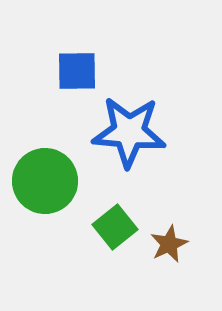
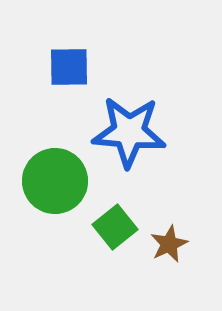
blue square: moved 8 px left, 4 px up
green circle: moved 10 px right
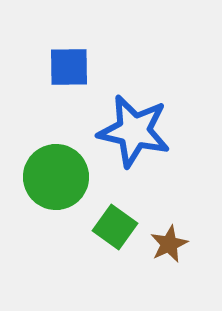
blue star: moved 5 px right, 1 px up; rotated 8 degrees clockwise
green circle: moved 1 px right, 4 px up
green square: rotated 15 degrees counterclockwise
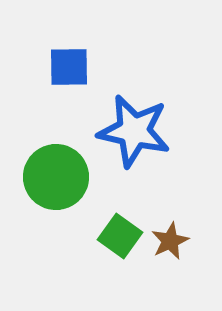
green square: moved 5 px right, 9 px down
brown star: moved 1 px right, 3 px up
